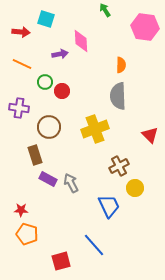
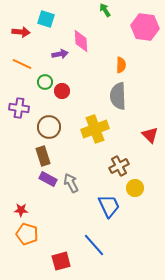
brown rectangle: moved 8 px right, 1 px down
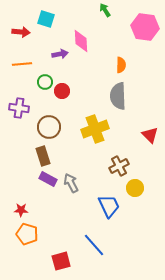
orange line: rotated 30 degrees counterclockwise
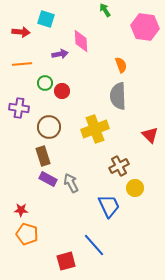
orange semicircle: rotated 21 degrees counterclockwise
green circle: moved 1 px down
red square: moved 5 px right
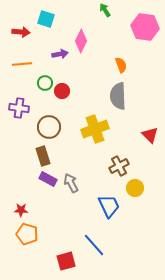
pink diamond: rotated 30 degrees clockwise
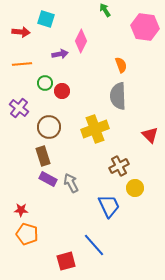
purple cross: rotated 30 degrees clockwise
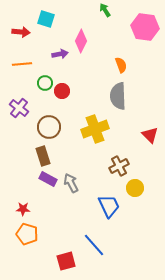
red star: moved 2 px right, 1 px up
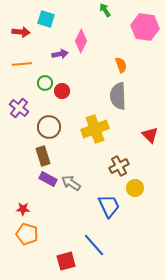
gray arrow: rotated 30 degrees counterclockwise
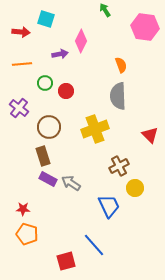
red circle: moved 4 px right
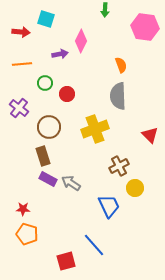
green arrow: rotated 144 degrees counterclockwise
red circle: moved 1 px right, 3 px down
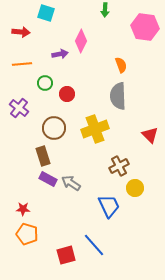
cyan square: moved 6 px up
brown circle: moved 5 px right, 1 px down
red square: moved 6 px up
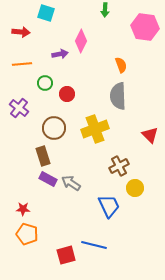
blue line: rotated 35 degrees counterclockwise
